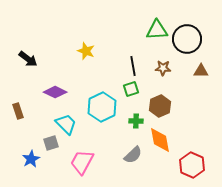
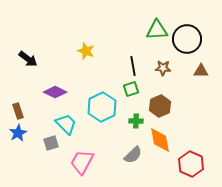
blue star: moved 13 px left, 26 px up
red hexagon: moved 1 px left, 1 px up
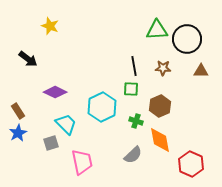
yellow star: moved 36 px left, 25 px up
black line: moved 1 px right
green square: rotated 21 degrees clockwise
brown rectangle: rotated 14 degrees counterclockwise
green cross: rotated 16 degrees clockwise
pink trapezoid: rotated 140 degrees clockwise
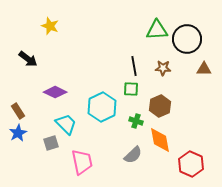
brown triangle: moved 3 px right, 2 px up
